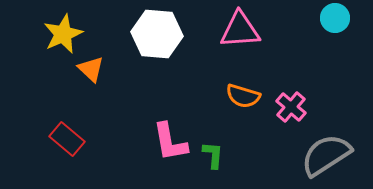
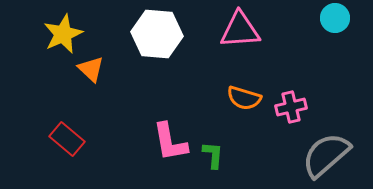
orange semicircle: moved 1 px right, 2 px down
pink cross: rotated 36 degrees clockwise
gray semicircle: rotated 8 degrees counterclockwise
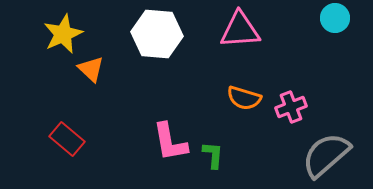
pink cross: rotated 8 degrees counterclockwise
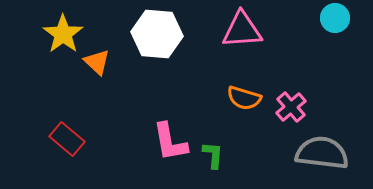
pink triangle: moved 2 px right
yellow star: rotated 12 degrees counterclockwise
orange triangle: moved 6 px right, 7 px up
pink cross: rotated 20 degrees counterclockwise
gray semicircle: moved 4 px left, 2 px up; rotated 48 degrees clockwise
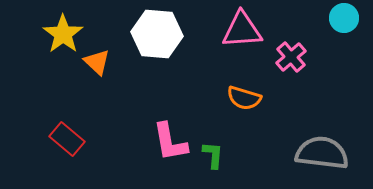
cyan circle: moved 9 px right
pink cross: moved 50 px up
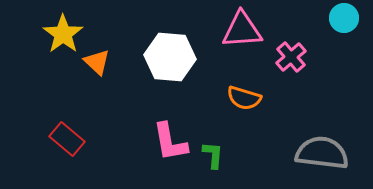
white hexagon: moved 13 px right, 23 px down
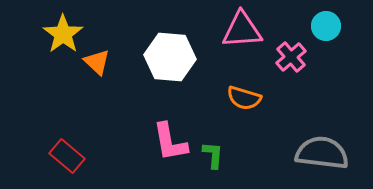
cyan circle: moved 18 px left, 8 px down
red rectangle: moved 17 px down
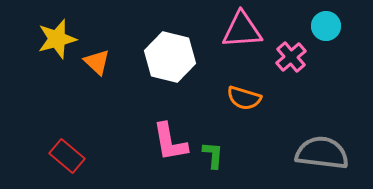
yellow star: moved 6 px left, 5 px down; rotated 21 degrees clockwise
white hexagon: rotated 9 degrees clockwise
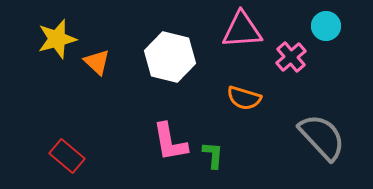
gray semicircle: moved 16 px up; rotated 40 degrees clockwise
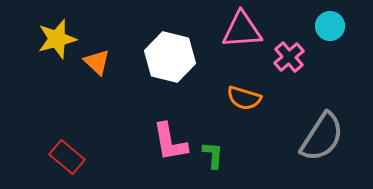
cyan circle: moved 4 px right
pink cross: moved 2 px left
gray semicircle: rotated 76 degrees clockwise
red rectangle: moved 1 px down
